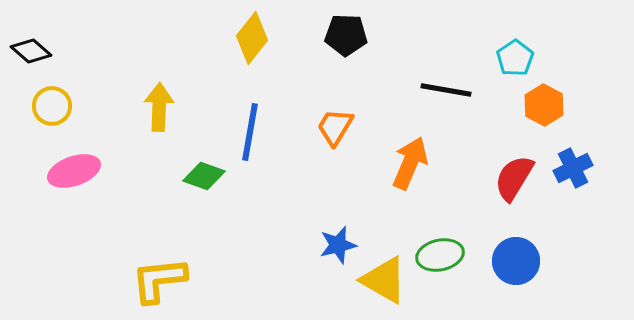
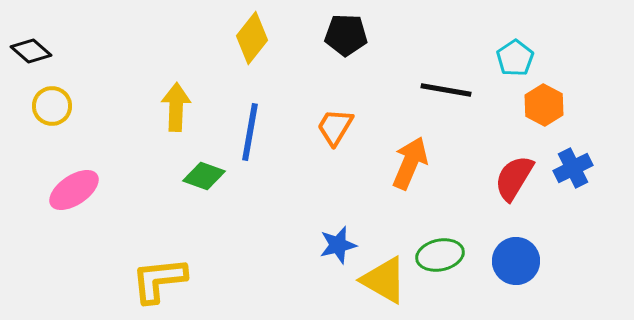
yellow arrow: moved 17 px right
pink ellipse: moved 19 px down; rotated 15 degrees counterclockwise
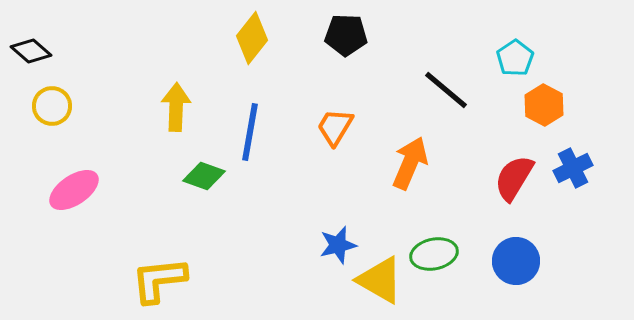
black line: rotated 30 degrees clockwise
green ellipse: moved 6 px left, 1 px up
yellow triangle: moved 4 px left
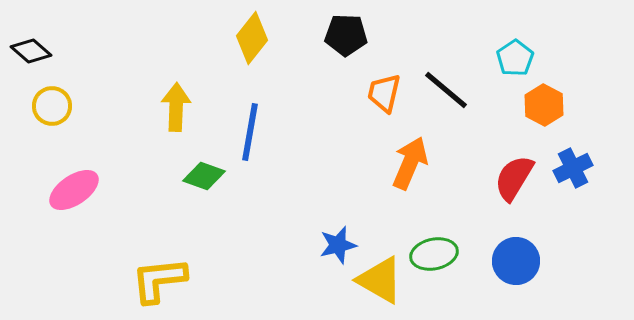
orange trapezoid: moved 49 px right, 34 px up; rotated 18 degrees counterclockwise
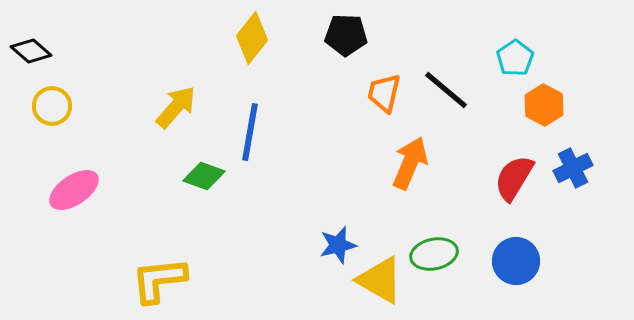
yellow arrow: rotated 39 degrees clockwise
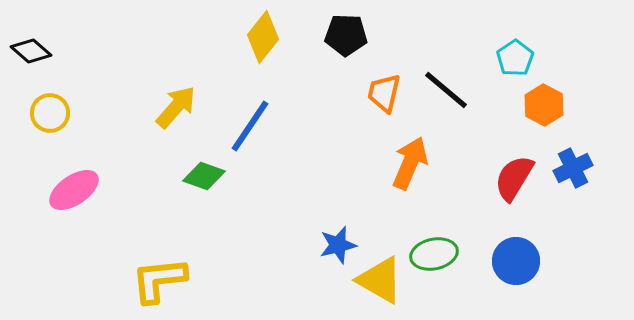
yellow diamond: moved 11 px right, 1 px up
yellow circle: moved 2 px left, 7 px down
blue line: moved 6 px up; rotated 24 degrees clockwise
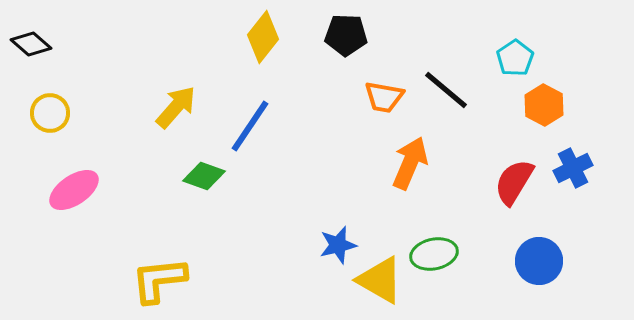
black diamond: moved 7 px up
orange trapezoid: moved 4 px down; rotated 93 degrees counterclockwise
red semicircle: moved 4 px down
blue circle: moved 23 px right
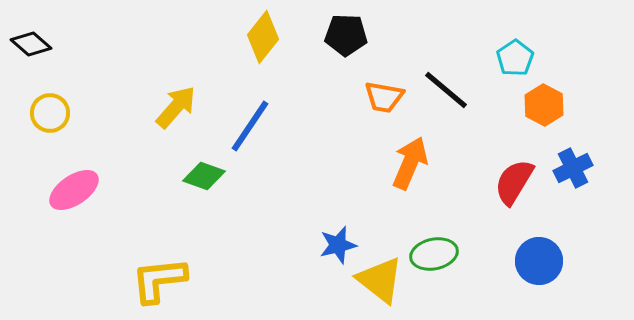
yellow triangle: rotated 8 degrees clockwise
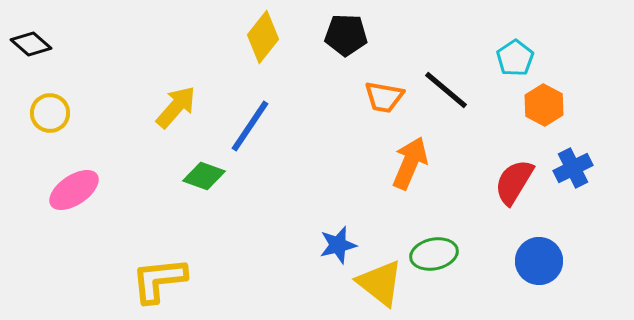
yellow triangle: moved 3 px down
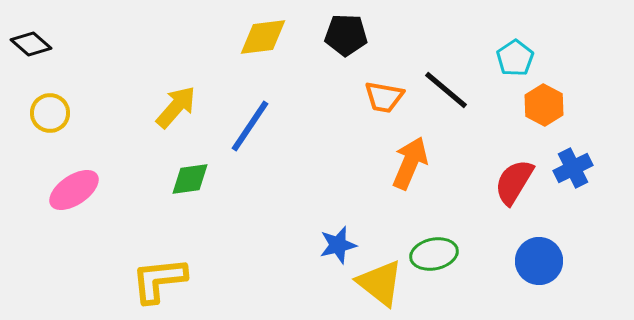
yellow diamond: rotated 45 degrees clockwise
green diamond: moved 14 px left, 3 px down; rotated 27 degrees counterclockwise
